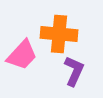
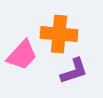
purple L-shape: rotated 48 degrees clockwise
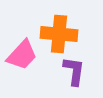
purple L-shape: rotated 64 degrees counterclockwise
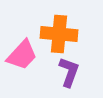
purple L-shape: moved 5 px left, 1 px down; rotated 12 degrees clockwise
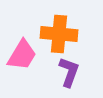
pink trapezoid: rotated 12 degrees counterclockwise
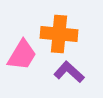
purple L-shape: rotated 68 degrees counterclockwise
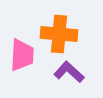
pink trapezoid: rotated 28 degrees counterclockwise
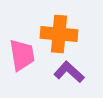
pink trapezoid: rotated 12 degrees counterclockwise
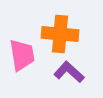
orange cross: moved 1 px right
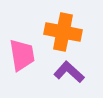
orange cross: moved 3 px right, 2 px up; rotated 6 degrees clockwise
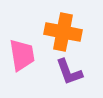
purple L-shape: rotated 152 degrees counterclockwise
